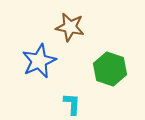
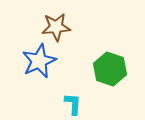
brown star: moved 14 px left; rotated 16 degrees counterclockwise
cyan L-shape: moved 1 px right
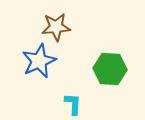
green hexagon: rotated 16 degrees counterclockwise
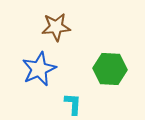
blue star: moved 8 px down
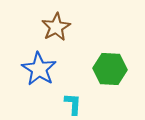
brown star: rotated 24 degrees counterclockwise
blue star: rotated 16 degrees counterclockwise
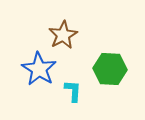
brown star: moved 7 px right, 8 px down
cyan L-shape: moved 13 px up
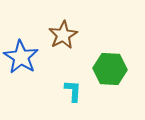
blue star: moved 18 px left, 12 px up
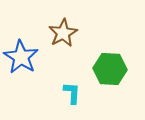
brown star: moved 2 px up
cyan L-shape: moved 1 px left, 2 px down
